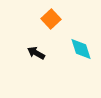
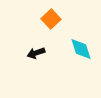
black arrow: rotated 48 degrees counterclockwise
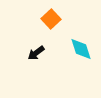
black arrow: rotated 18 degrees counterclockwise
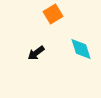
orange square: moved 2 px right, 5 px up; rotated 12 degrees clockwise
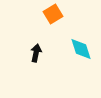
black arrow: rotated 138 degrees clockwise
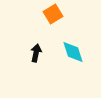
cyan diamond: moved 8 px left, 3 px down
